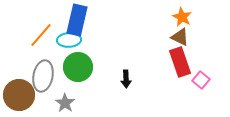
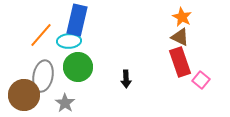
cyan ellipse: moved 1 px down
brown circle: moved 5 px right
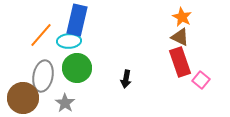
green circle: moved 1 px left, 1 px down
black arrow: rotated 12 degrees clockwise
brown circle: moved 1 px left, 3 px down
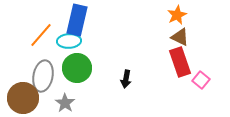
orange star: moved 5 px left, 2 px up; rotated 18 degrees clockwise
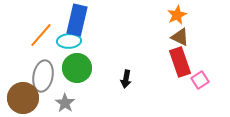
pink square: moved 1 px left; rotated 18 degrees clockwise
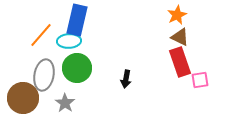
gray ellipse: moved 1 px right, 1 px up
pink square: rotated 24 degrees clockwise
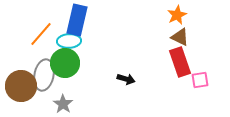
orange line: moved 1 px up
green circle: moved 12 px left, 5 px up
black arrow: rotated 84 degrees counterclockwise
brown circle: moved 2 px left, 12 px up
gray star: moved 2 px left, 1 px down
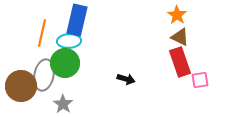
orange star: rotated 12 degrees counterclockwise
orange line: moved 1 px right, 1 px up; rotated 28 degrees counterclockwise
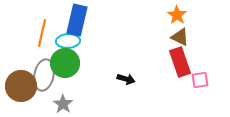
cyan ellipse: moved 1 px left
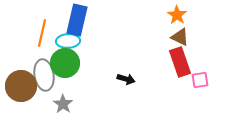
gray ellipse: rotated 20 degrees counterclockwise
